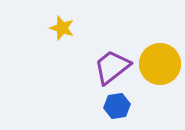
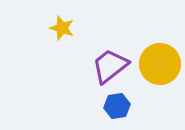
purple trapezoid: moved 2 px left, 1 px up
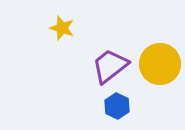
blue hexagon: rotated 25 degrees counterclockwise
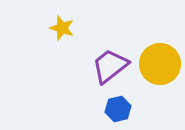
blue hexagon: moved 1 px right, 3 px down; rotated 20 degrees clockwise
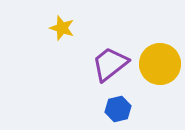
purple trapezoid: moved 2 px up
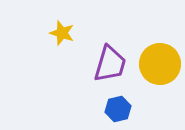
yellow star: moved 5 px down
purple trapezoid: rotated 144 degrees clockwise
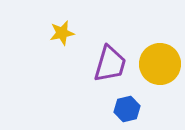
yellow star: rotated 30 degrees counterclockwise
blue hexagon: moved 9 px right
